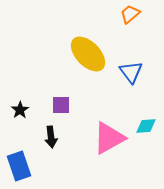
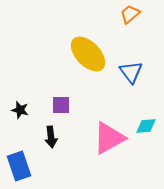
black star: rotated 24 degrees counterclockwise
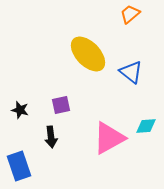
blue triangle: rotated 15 degrees counterclockwise
purple square: rotated 12 degrees counterclockwise
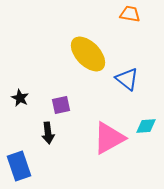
orange trapezoid: rotated 50 degrees clockwise
blue triangle: moved 4 px left, 7 px down
black star: moved 12 px up; rotated 12 degrees clockwise
black arrow: moved 3 px left, 4 px up
